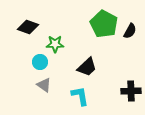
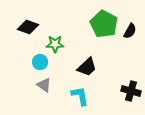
black cross: rotated 18 degrees clockwise
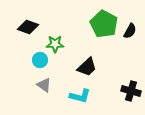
cyan circle: moved 2 px up
cyan L-shape: rotated 115 degrees clockwise
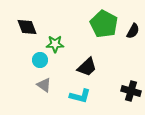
black diamond: moved 1 px left; rotated 50 degrees clockwise
black semicircle: moved 3 px right
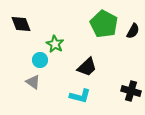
black diamond: moved 6 px left, 3 px up
green star: rotated 30 degrees clockwise
gray triangle: moved 11 px left, 3 px up
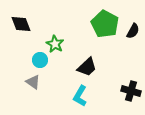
green pentagon: moved 1 px right
cyan L-shape: rotated 105 degrees clockwise
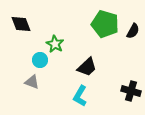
green pentagon: rotated 12 degrees counterclockwise
gray triangle: moved 1 px left; rotated 14 degrees counterclockwise
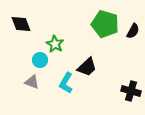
cyan L-shape: moved 14 px left, 13 px up
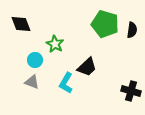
black semicircle: moved 1 px left, 1 px up; rotated 21 degrees counterclockwise
cyan circle: moved 5 px left
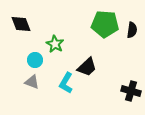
green pentagon: rotated 12 degrees counterclockwise
